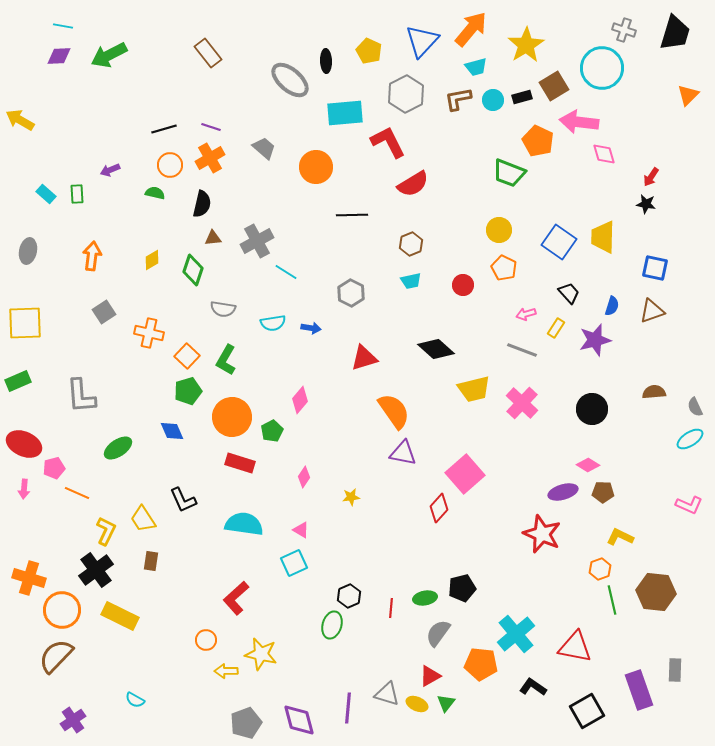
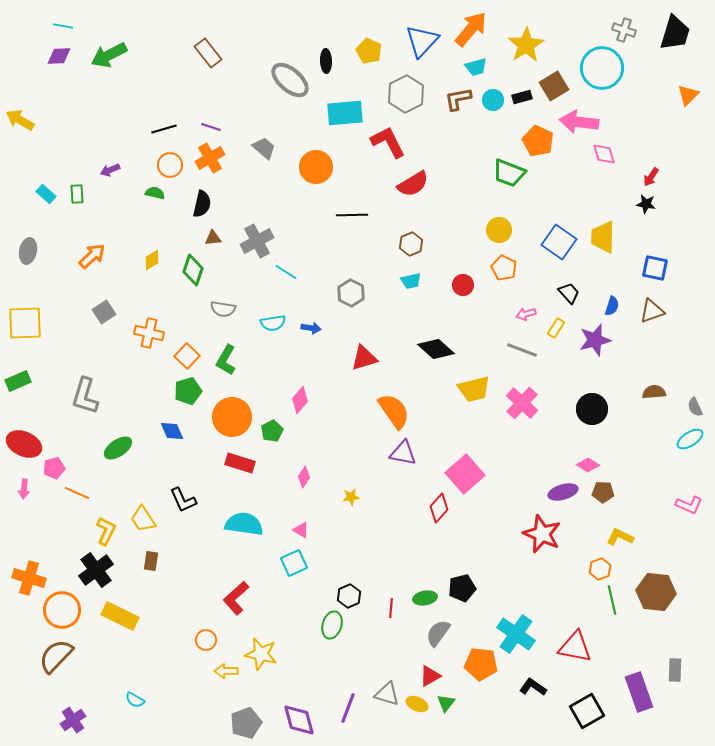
orange arrow at (92, 256): rotated 40 degrees clockwise
gray L-shape at (81, 396): moved 4 px right; rotated 21 degrees clockwise
cyan cross at (516, 634): rotated 15 degrees counterclockwise
purple rectangle at (639, 690): moved 2 px down
purple line at (348, 708): rotated 16 degrees clockwise
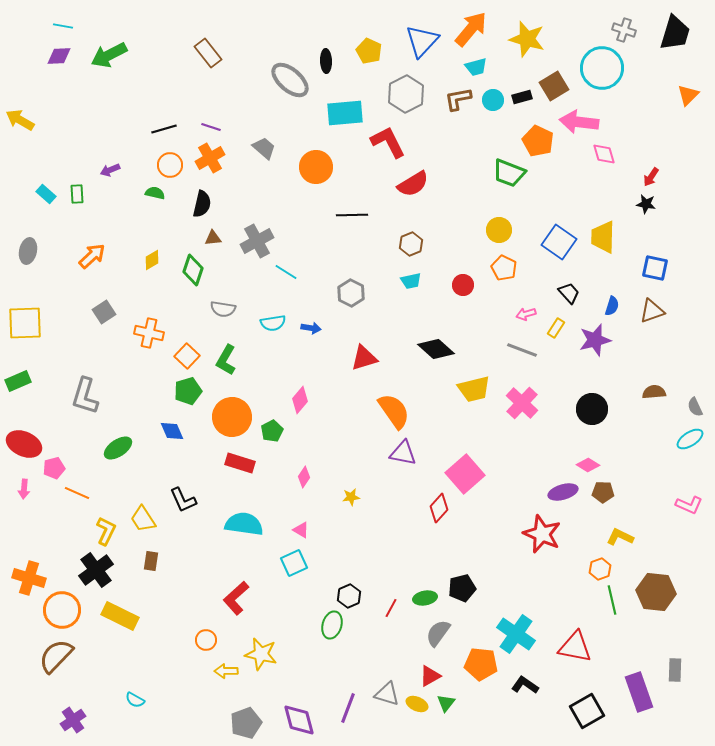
yellow star at (526, 45): moved 1 px right, 6 px up; rotated 24 degrees counterclockwise
red line at (391, 608): rotated 24 degrees clockwise
black L-shape at (533, 687): moved 8 px left, 2 px up
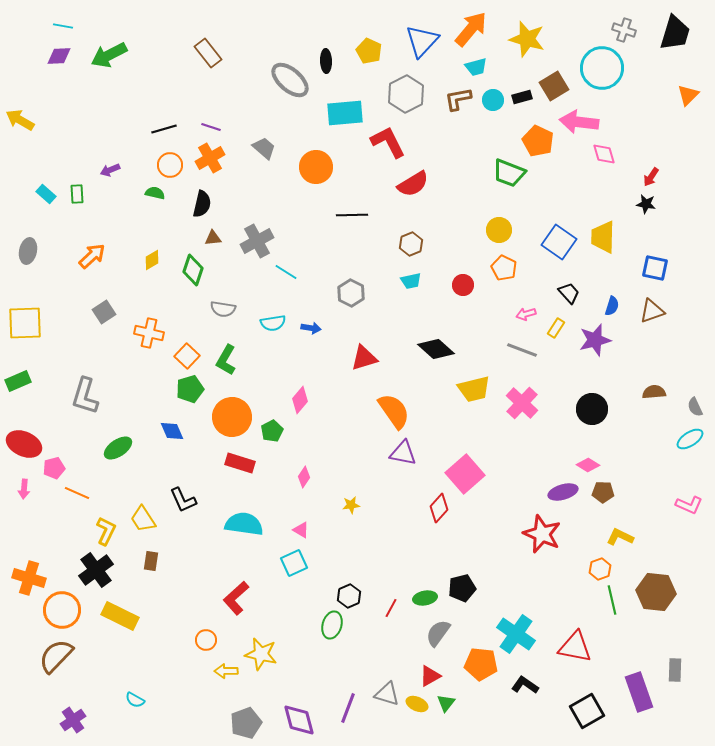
green pentagon at (188, 391): moved 2 px right, 2 px up
yellow star at (351, 497): moved 8 px down
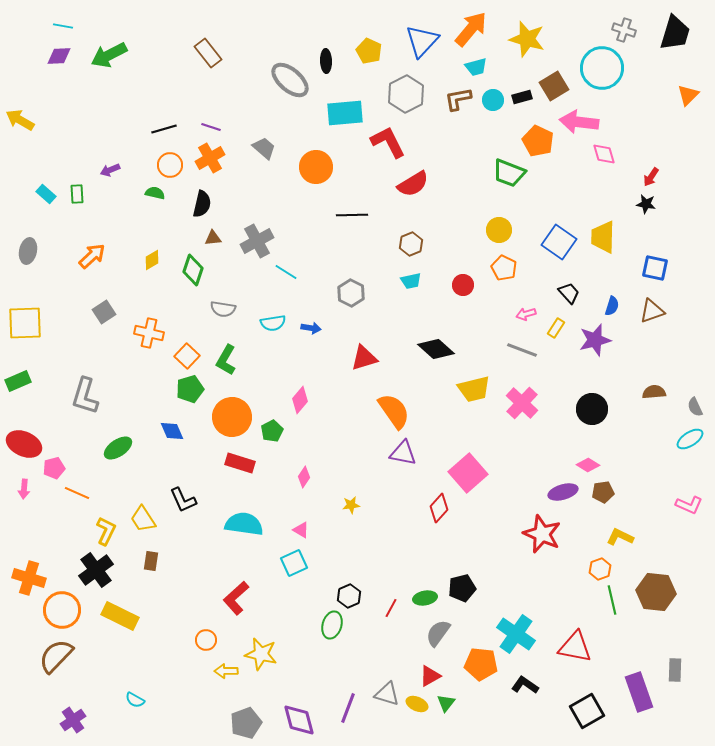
pink square at (465, 474): moved 3 px right, 1 px up
brown pentagon at (603, 492): rotated 10 degrees counterclockwise
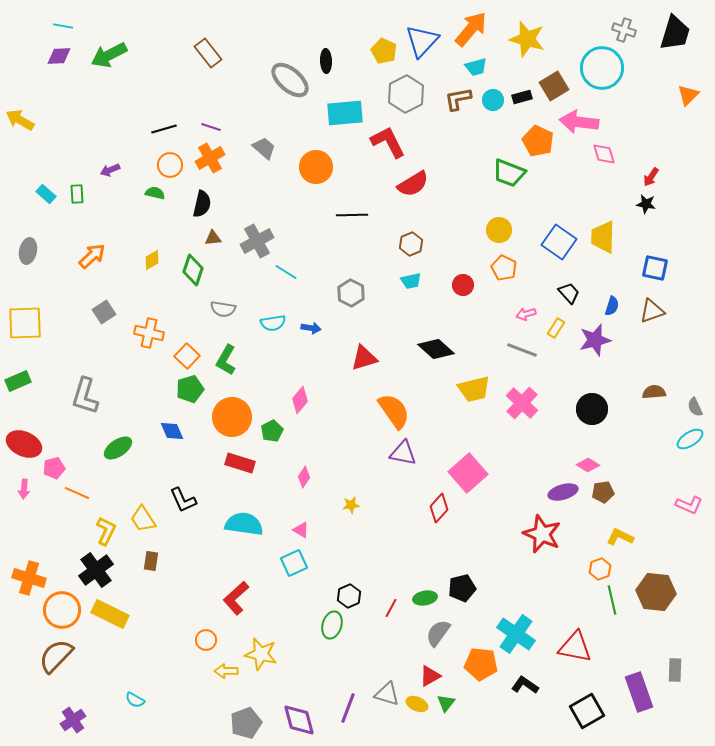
yellow pentagon at (369, 51): moved 15 px right
yellow rectangle at (120, 616): moved 10 px left, 2 px up
